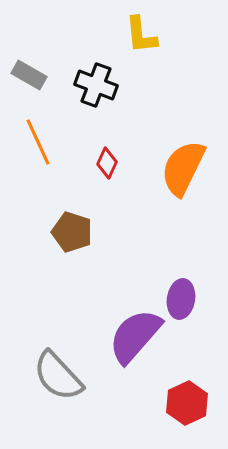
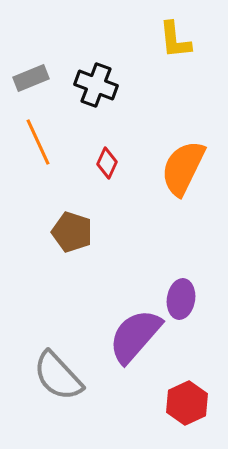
yellow L-shape: moved 34 px right, 5 px down
gray rectangle: moved 2 px right, 3 px down; rotated 52 degrees counterclockwise
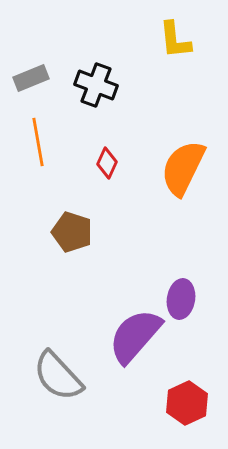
orange line: rotated 15 degrees clockwise
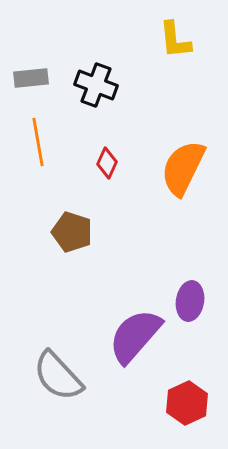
gray rectangle: rotated 16 degrees clockwise
purple ellipse: moved 9 px right, 2 px down
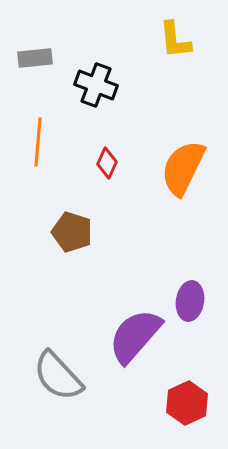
gray rectangle: moved 4 px right, 20 px up
orange line: rotated 15 degrees clockwise
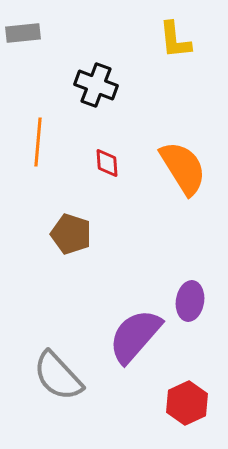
gray rectangle: moved 12 px left, 25 px up
red diamond: rotated 28 degrees counterclockwise
orange semicircle: rotated 122 degrees clockwise
brown pentagon: moved 1 px left, 2 px down
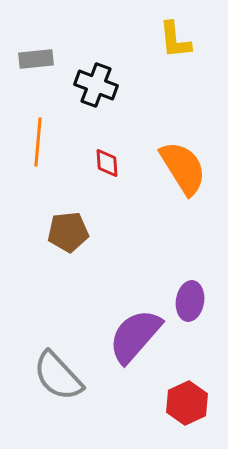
gray rectangle: moved 13 px right, 26 px down
brown pentagon: moved 3 px left, 2 px up; rotated 24 degrees counterclockwise
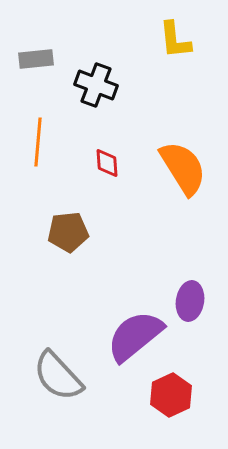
purple semicircle: rotated 10 degrees clockwise
red hexagon: moved 16 px left, 8 px up
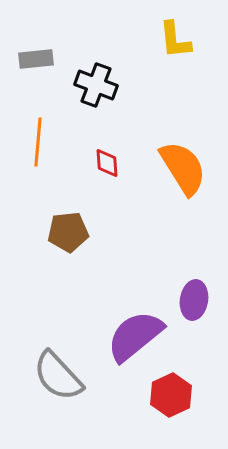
purple ellipse: moved 4 px right, 1 px up
